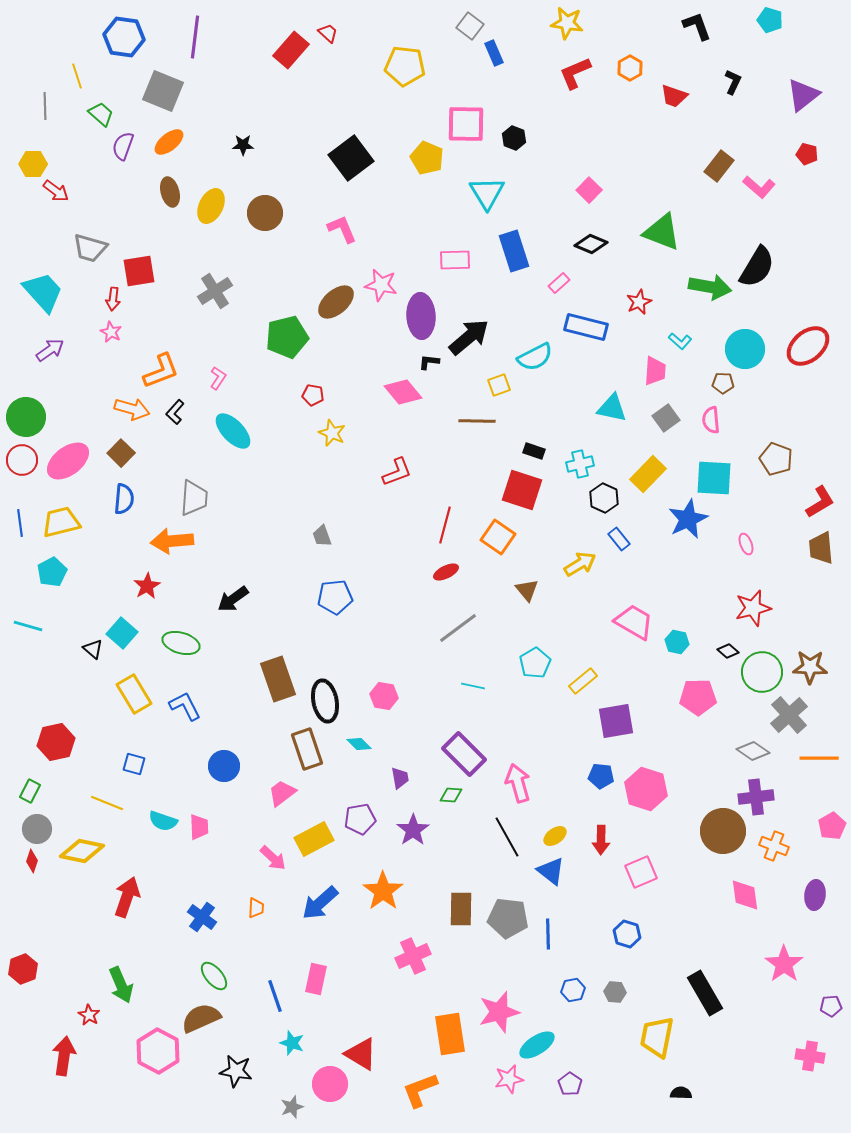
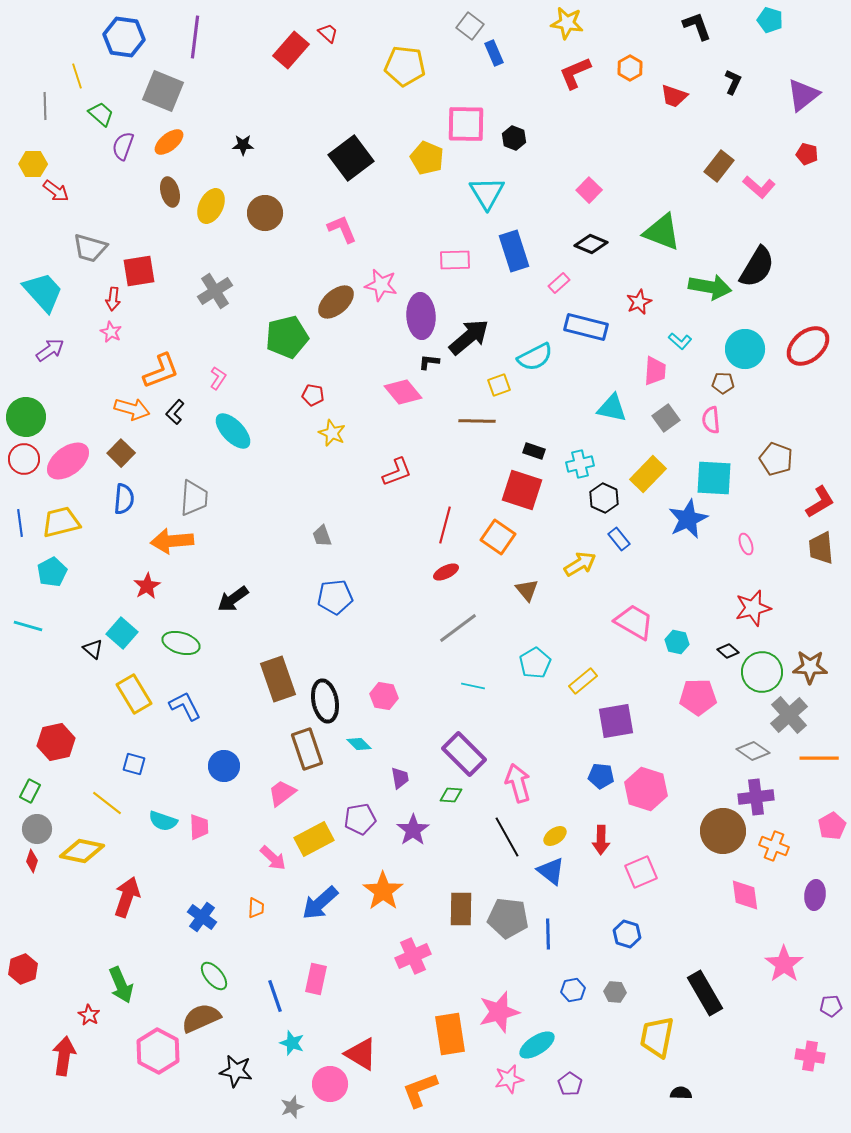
red circle at (22, 460): moved 2 px right, 1 px up
yellow line at (107, 803): rotated 16 degrees clockwise
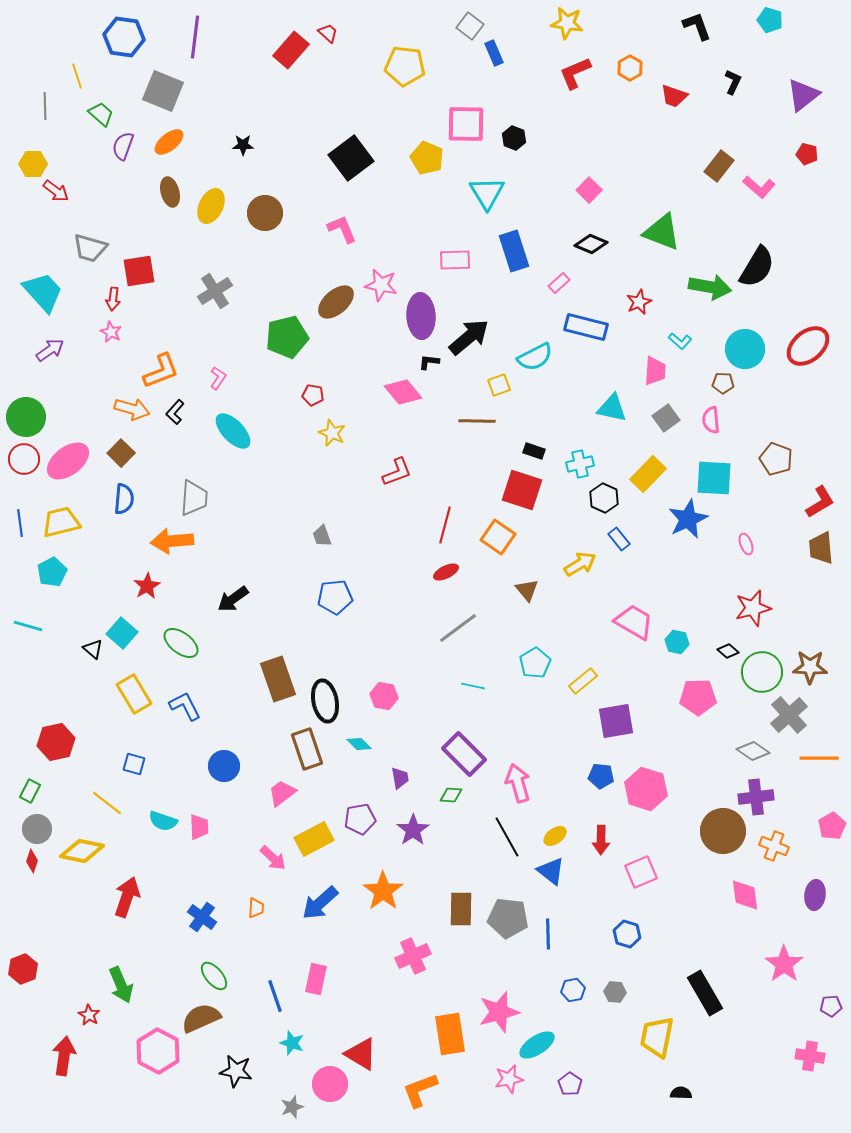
green ellipse at (181, 643): rotated 21 degrees clockwise
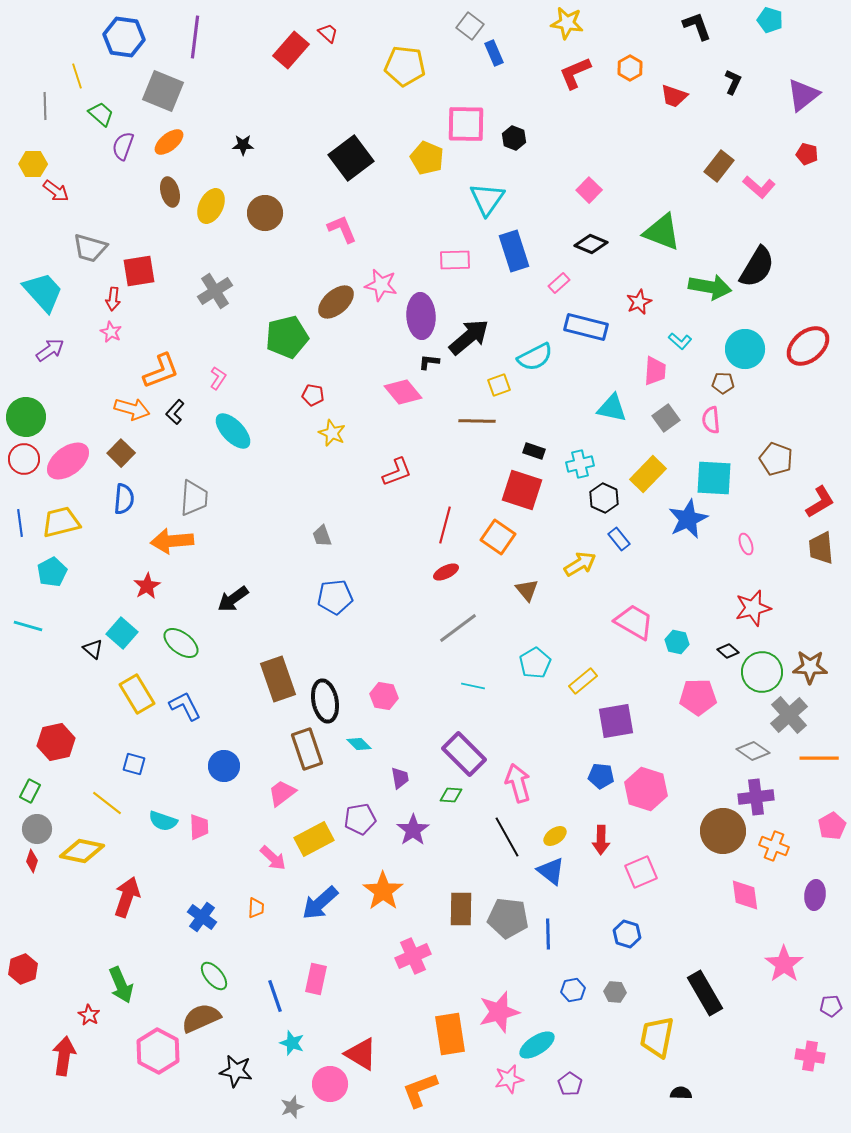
cyan triangle at (487, 193): moved 6 px down; rotated 6 degrees clockwise
yellow rectangle at (134, 694): moved 3 px right
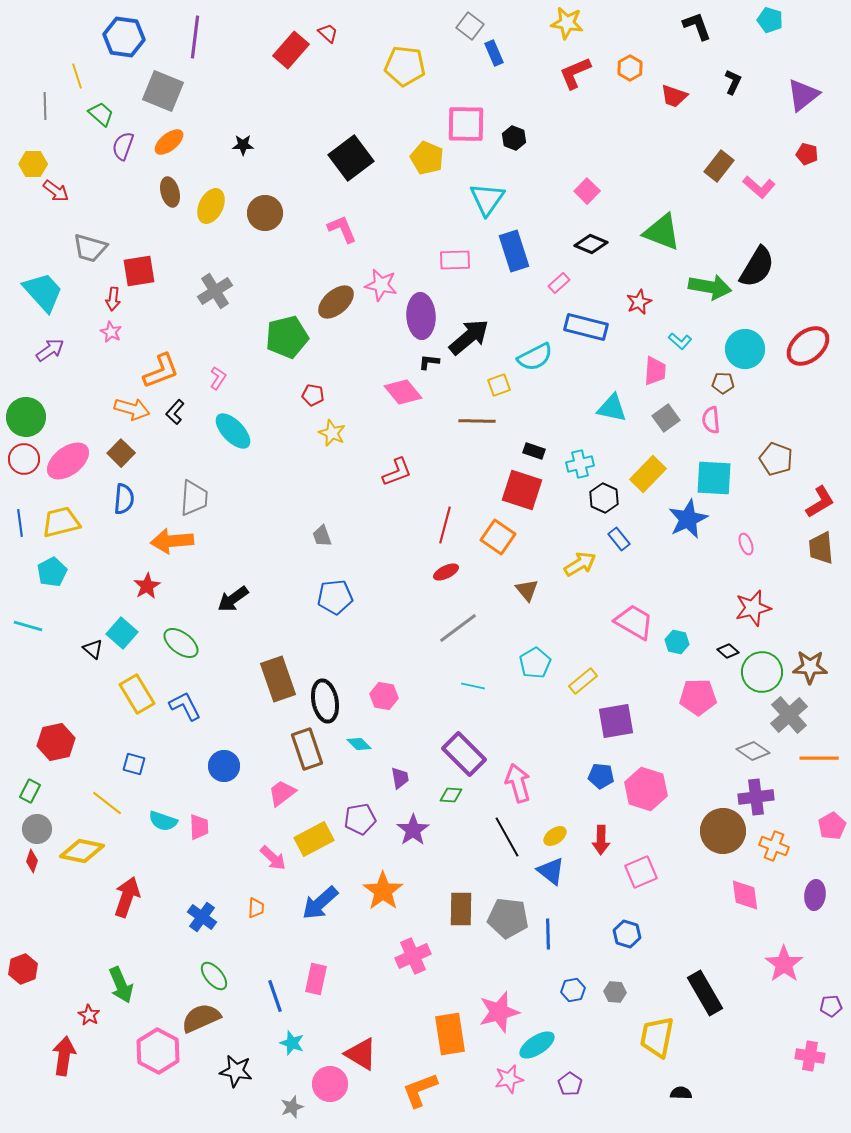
pink square at (589, 190): moved 2 px left, 1 px down
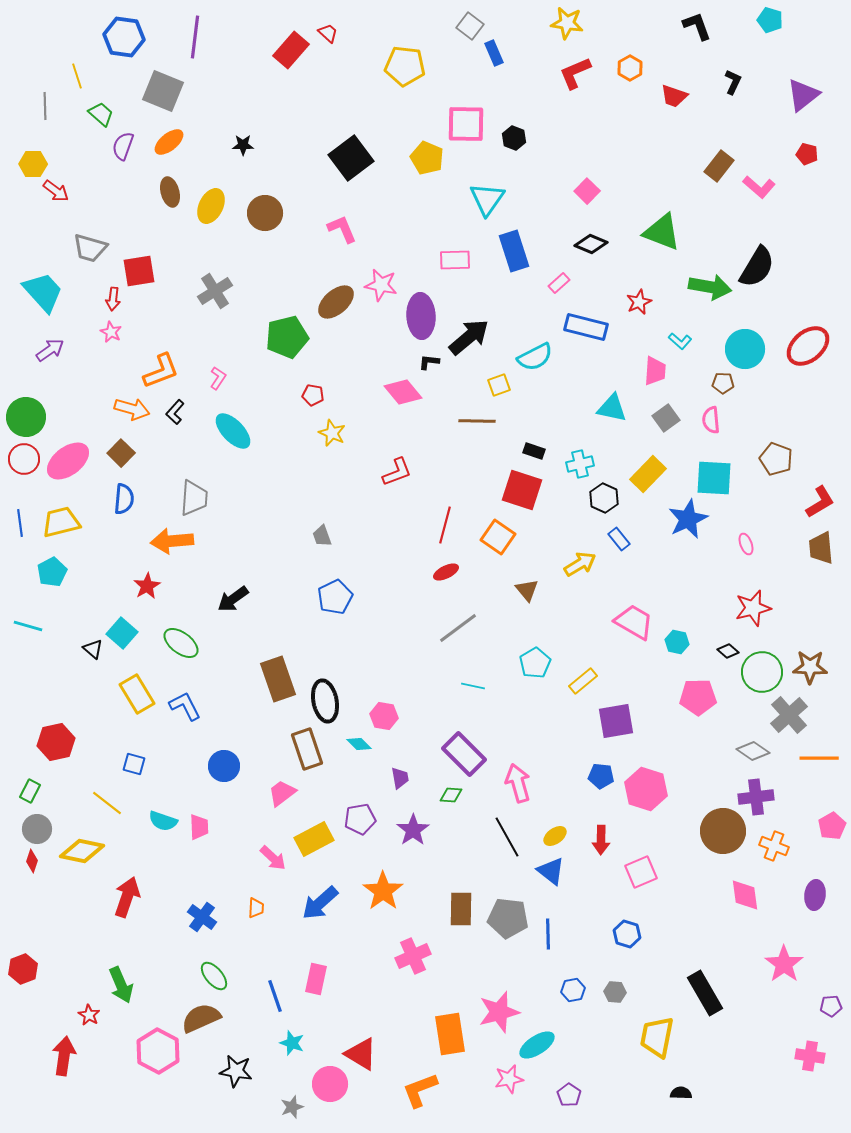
blue pentagon at (335, 597): rotated 20 degrees counterclockwise
pink hexagon at (384, 696): moved 20 px down
purple pentagon at (570, 1084): moved 1 px left, 11 px down
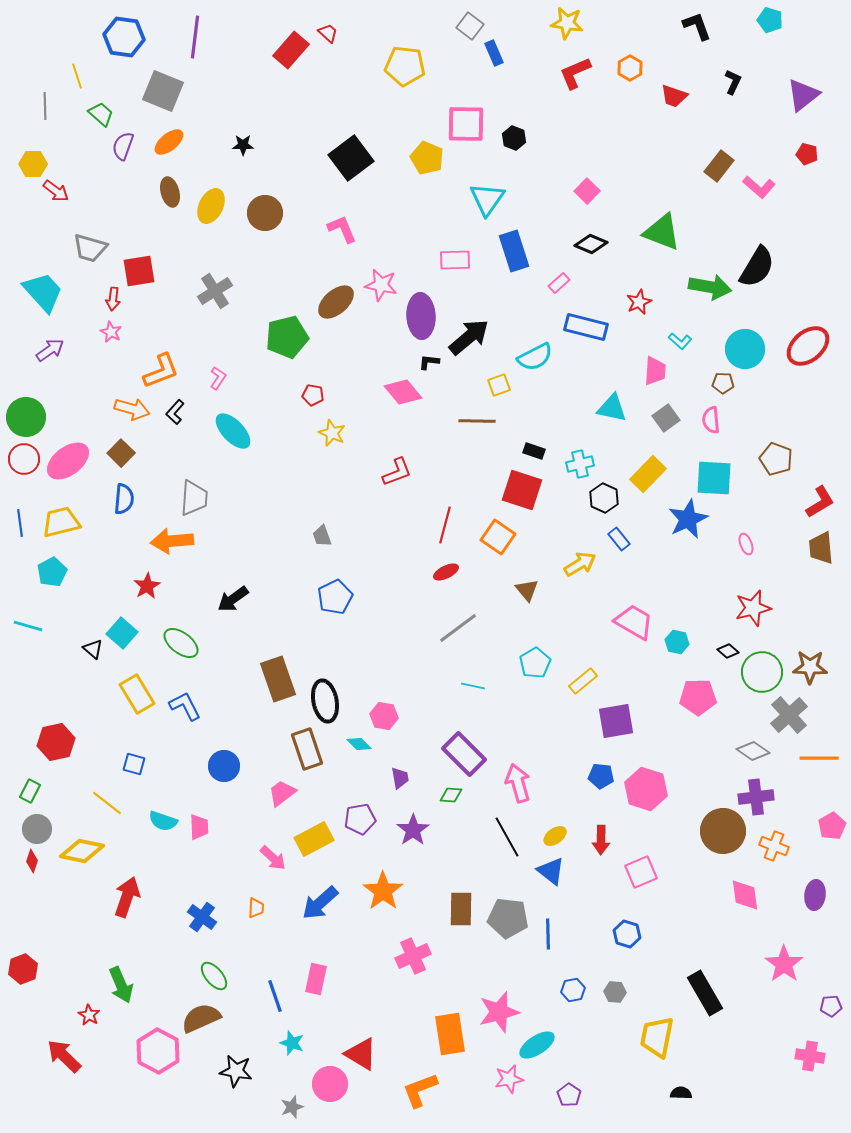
red arrow at (64, 1056): rotated 54 degrees counterclockwise
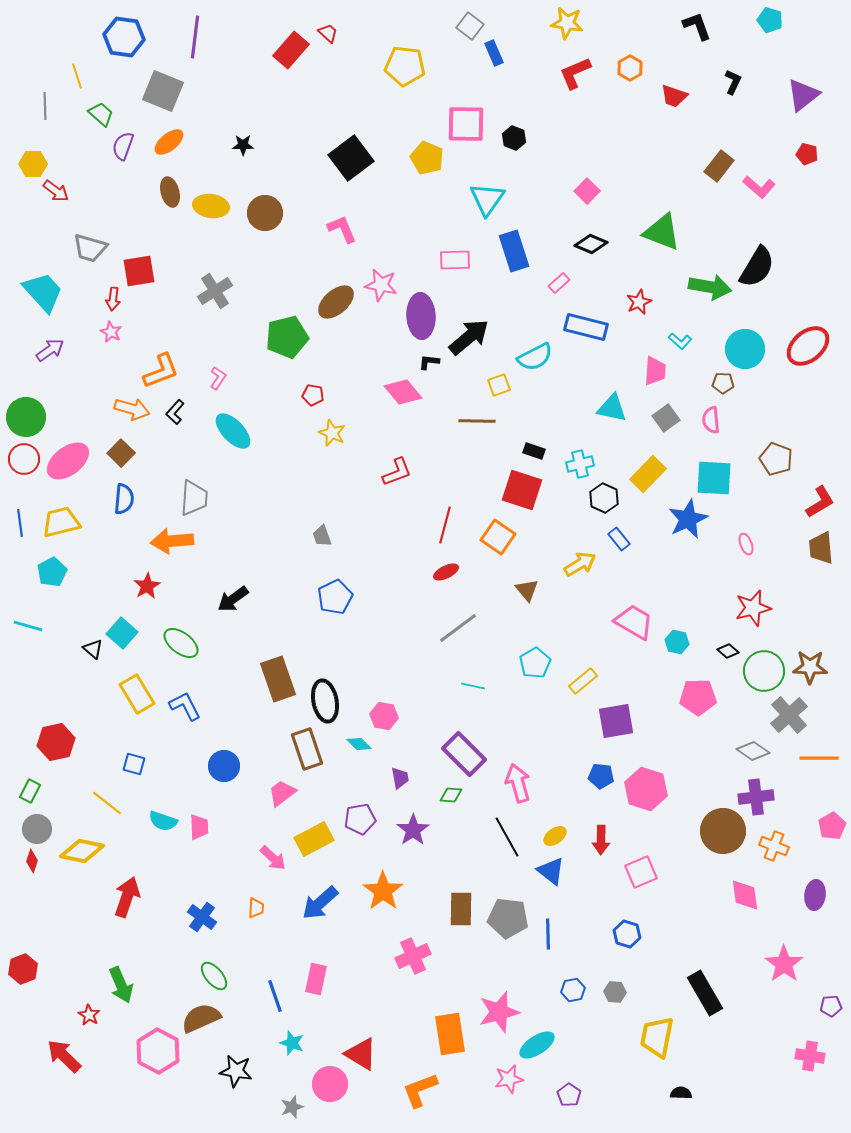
yellow ellipse at (211, 206): rotated 72 degrees clockwise
green circle at (762, 672): moved 2 px right, 1 px up
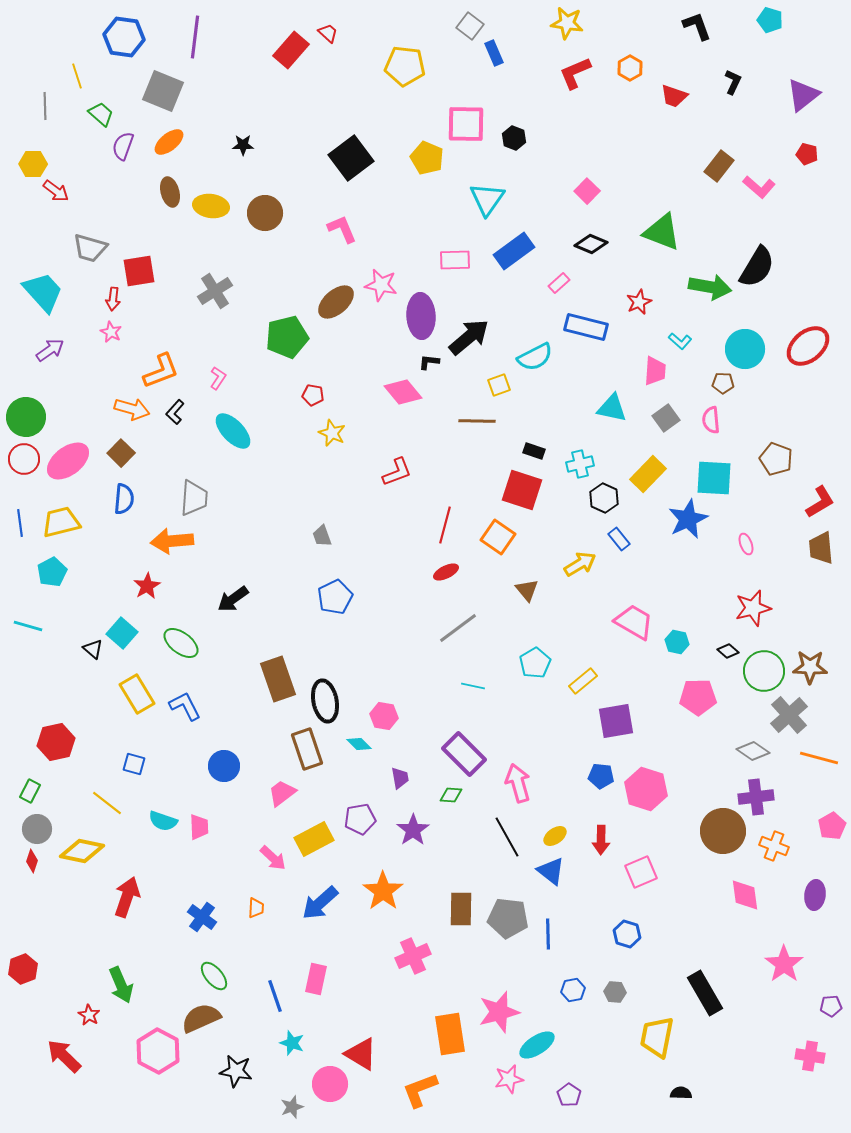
blue rectangle at (514, 251): rotated 72 degrees clockwise
orange line at (819, 758): rotated 15 degrees clockwise
